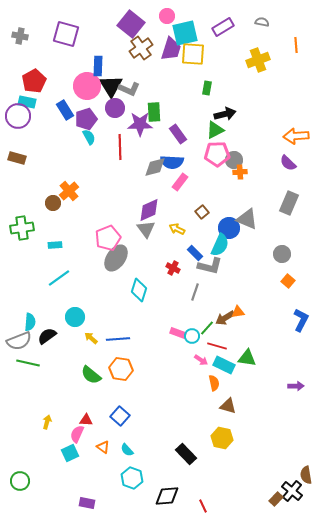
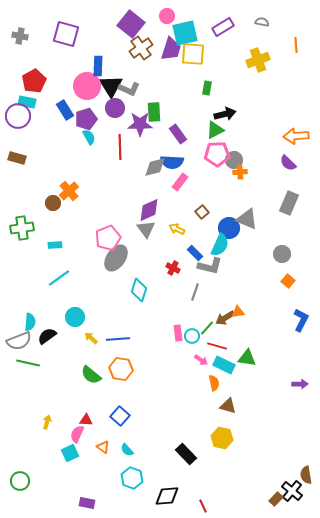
pink rectangle at (178, 333): rotated 63 degrees clockwise
purple arrow at (296, 386): moved 4 px right, 2 px up
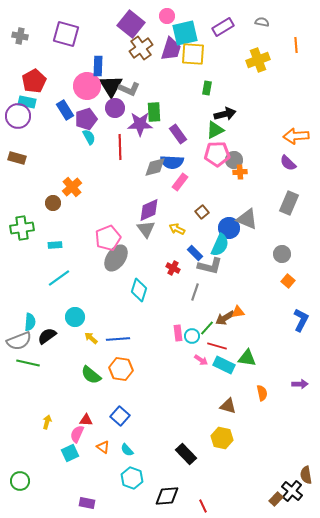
orange cross at (69, 191): moved 3 px right, 4 px up
orange semicircle at (214, 383): moved 48 px right, 10 px down
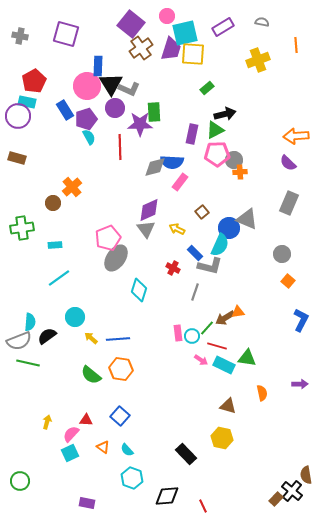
black triangle at (111, 86): moved 2 px up
green rectangle at (207, 88): rotated 40 degrees clockwise
purple rectangle at (178, 134): moved 14 px right; rotated 48 degrees clockwise
pink semicircle at (77, 434): moved 6 px left; rotated 18 degrees clockwise
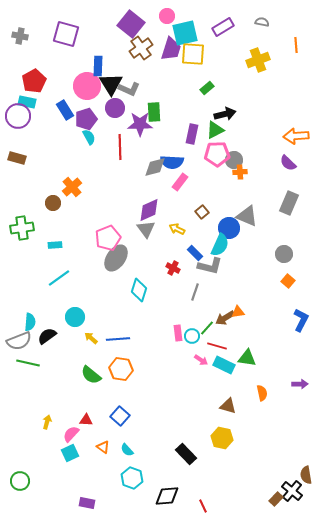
gray triangle at (247, 219): moved 3 px up
gray circle at (282, 254): moved 2 px right
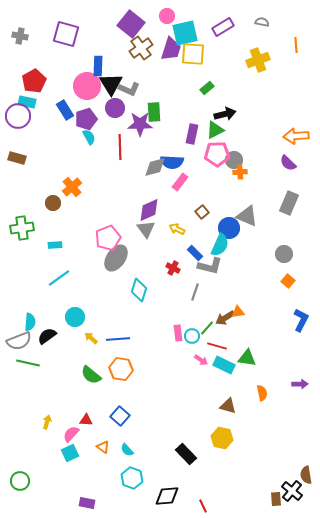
brown rectangle at (276, 499): rotated 48 degrees counterclockwise
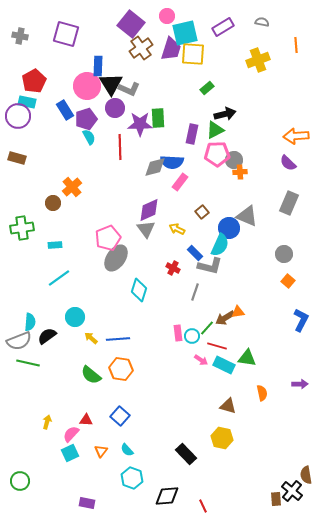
green rectangle at (154, 112): moved 4 px right, 6 px down
orange triangle at (103, 447): moved 2 px left, 4 px down; rotated 32 degrees clockwise
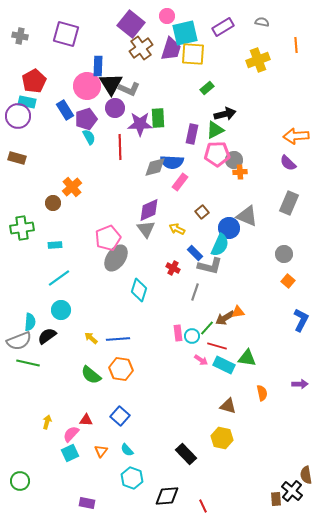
cyan circle at (75, 317): moved 14 px left, 7 px up
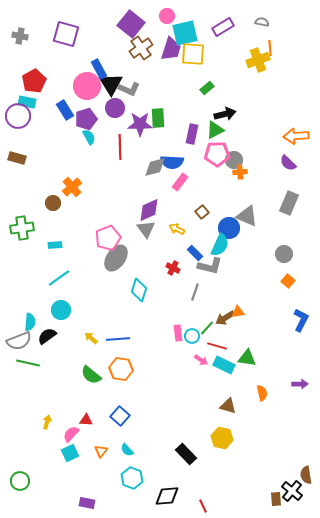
orange line at (296, 45): moved 26 px left, 3 px down
blue rectangle at (98, 66): moved 1 px right, 3 px down; rotated 30 degrees counterclockwise
